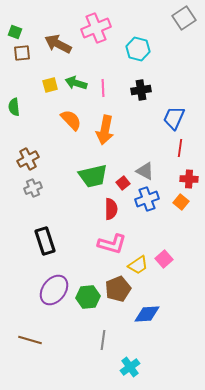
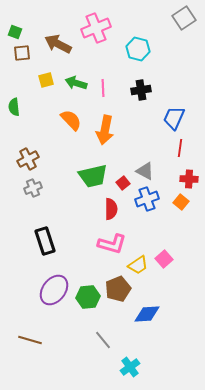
yellow square: moved 4 px left, 5 px up
gray line: rotated 48 degrees counterclockwise
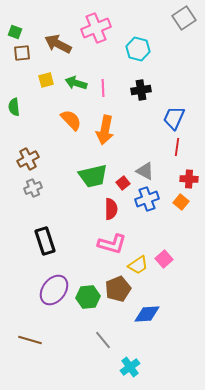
red line: moved 3 px left, 1 px up
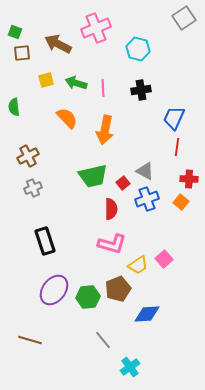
orange semicircle: moved 4 px left, 2 px up
brown cross: moved 3 px up
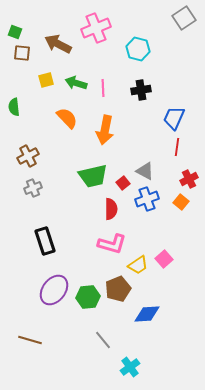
brown square: rotated 12 degrees clockwise
red cross: rotated 30 degrees counterclockwise
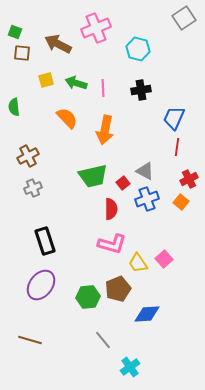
yellow trapezoid: moved 2 px up; rotated 90 degrees clockwise
purple ellipse: moved 13 px left, 5 px up
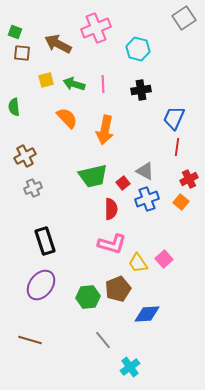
green arrow: moved 2 px left, 1 px down
pink line: moved 4 px up
brown cross: moved 3 px left
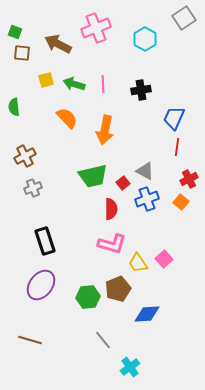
cyan hexagon: moved 7 px right, 10 px up; rotated 15 degrees clockwise
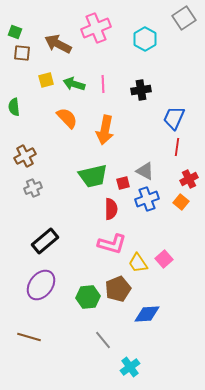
red square: rotated 24 degrees clockwise
black rectangle: rotated 68 degrees clockwise
brown line: moved 1 px left, 3 px up
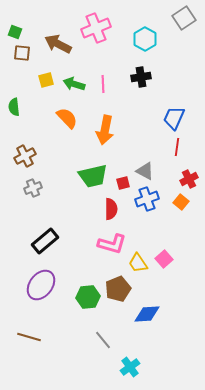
black cross: moved 13 px up
